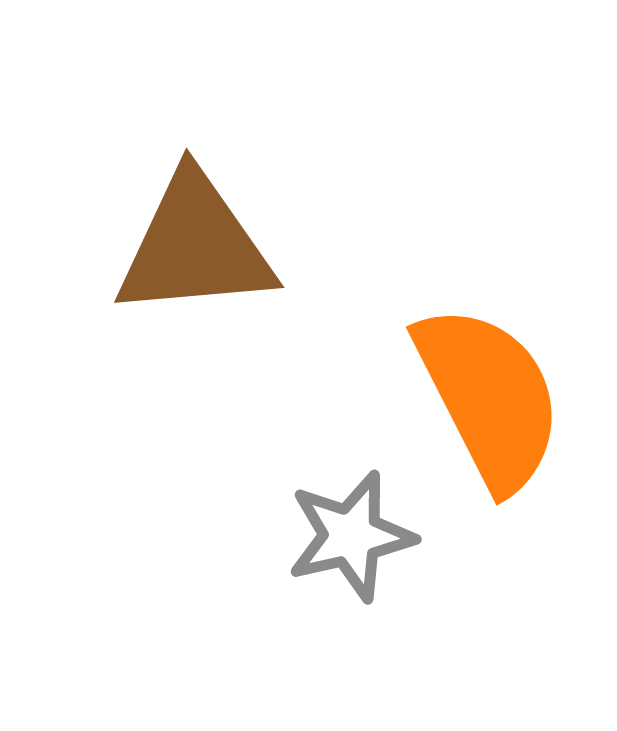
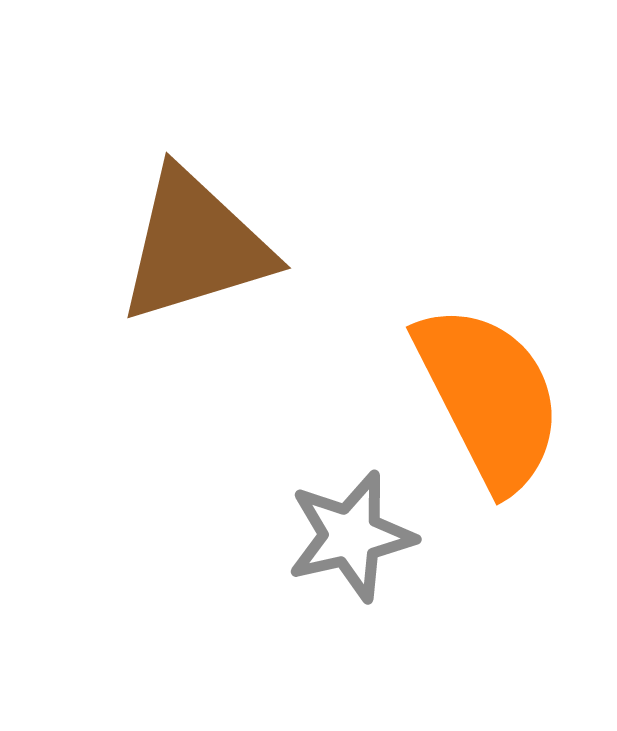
brown triangle: rotated 12 degrees counterclockwise
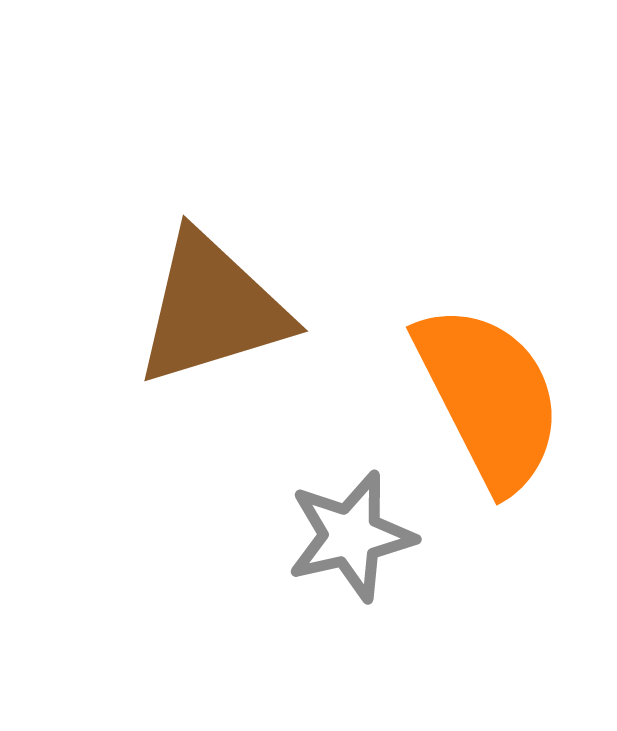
brown triangle: moved 17 px right, 63 px down
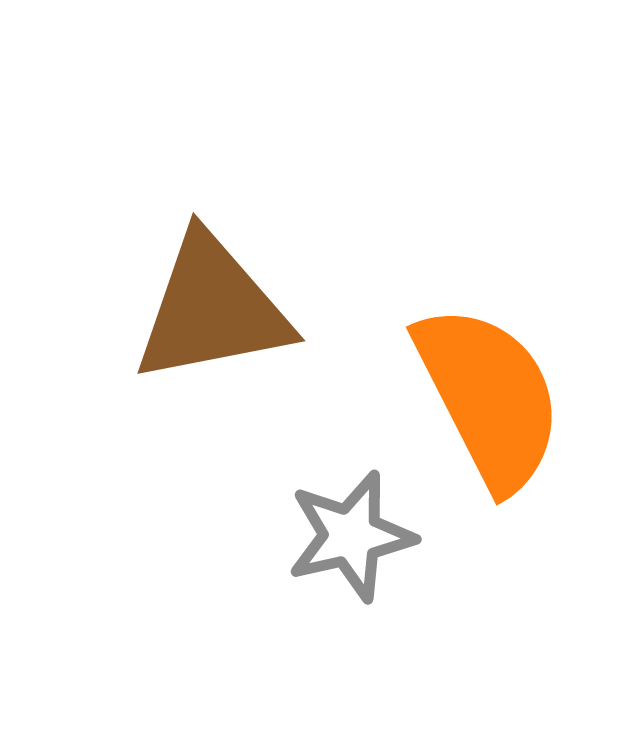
brown triangle: rotated 6 degrees clockwise
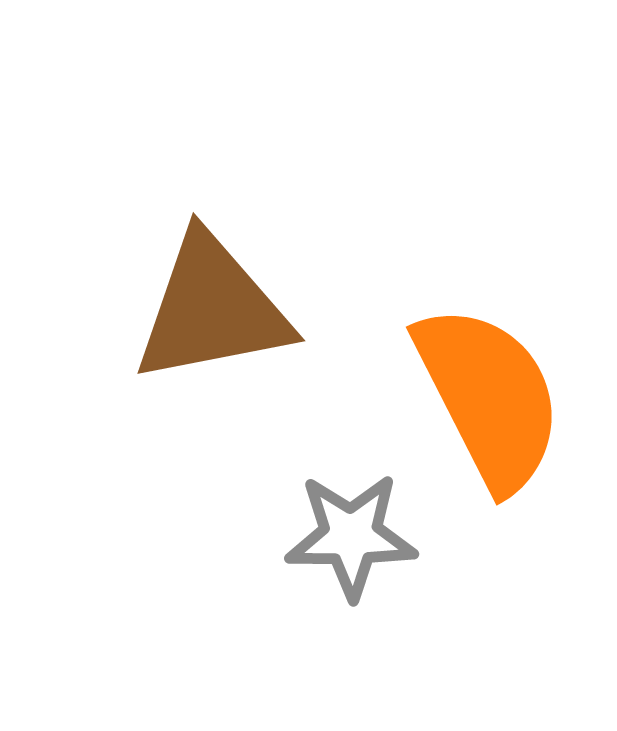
gray star: rotated 13 degrees clockwise
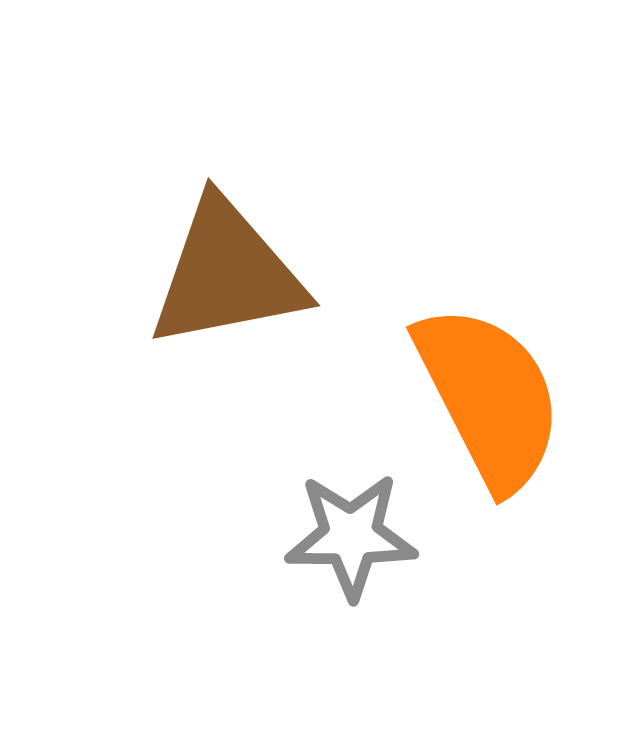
brown triangle: moved 15 px right, 35 px up
